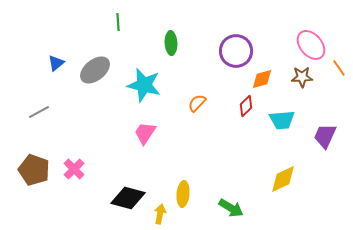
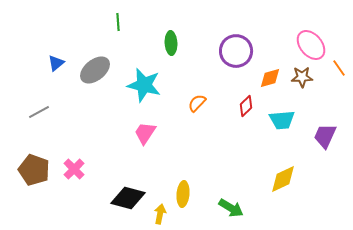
orange diamond: moved 8 px right, 1 px up
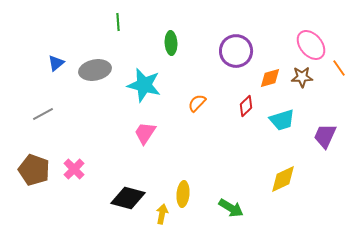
gray ellipse: rotated 28 degrees clockwise
gray line: moved 4 px right, 2 px down
cyan trapezoid: rotated 12 degrees counterclockwise
yellow arrow: moved 2 px right
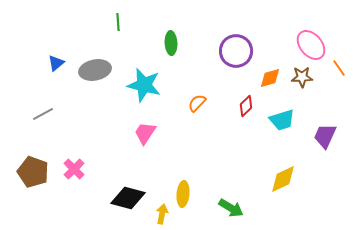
brown pentagon: moved 1 px left, 2 px down
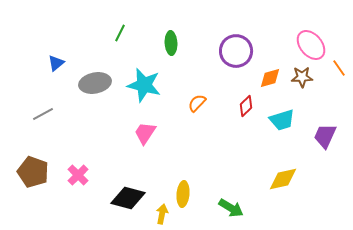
green line: moved 2 px right, 11 px down; rotated 30 degrees clockwise
gray ellipse: moved 13 px down
pink cross: moved 4 px right, 6 px down
yellow diamond: rotated 12 degrees clockwise
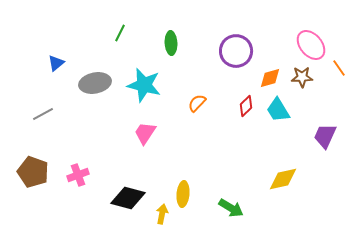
cyan trapezoid: moved 4 px left, 10 px up; rotated 76 degrees clockwise
pink cross: rotated 25 degrees clockwise
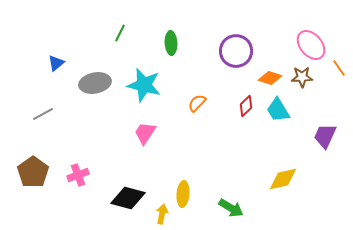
orange diamond: rotated 35 degrees clockwise
brown pentagon: rotated 16 degrees clockwise
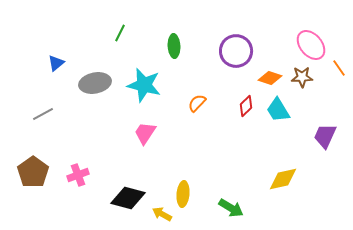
green ellipse: moved 3 px right, 3 px down
yellow arrow: rotated 72 degrees counterclockwise
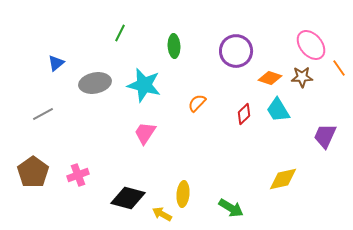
red diamond: moved 2 px left, 8 px down
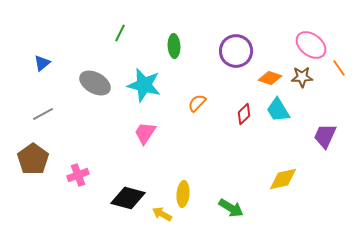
pink ellipse: rotated 12 degrees counterclockwise
blue triangle: moved 14 px left
gray ellipse: rotated 40 degrees clockwise
brown pentagon: moved 13 px up
